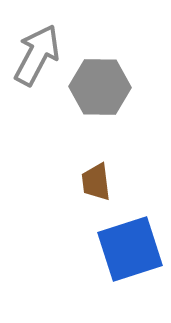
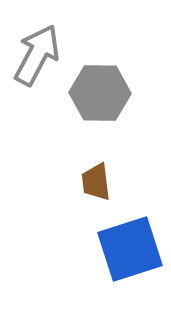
gray hexagon: moved 6 px down
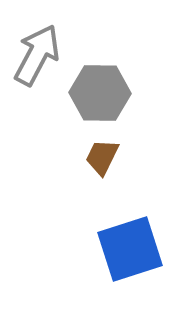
brown trapezoid: moved 6 px right, 25 px up; rotated 33 degrees clockwise
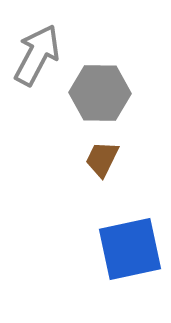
brown trapezoid: moved 2 px down
blue square: rotated 6 degrees clockwise
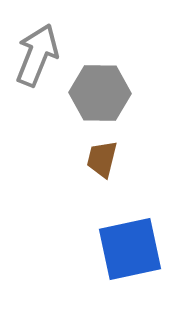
gray arrow: rotated 6 degrees counterclockwise
brown trapezoid: rotated 12 degrees counterclockwise
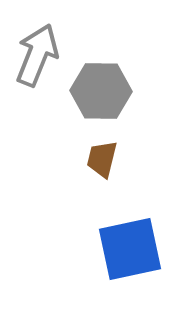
gray hexagon: moved 1 px right, 2 px up
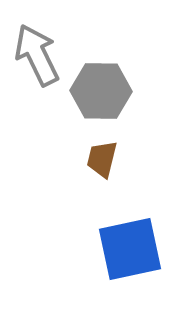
gray arrow: rotated 48 degrees counterclockwise
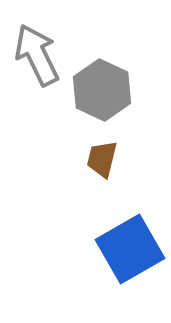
gray hexagon: moved 1 px right, 1 px up; rotated 24 degrees clockwise
blue square: rotated 18 degrees counterclockwise
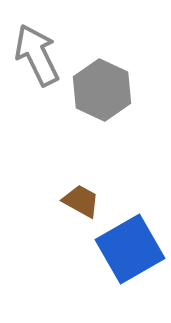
brown trapezoid: moved 21 px left, 42 px down; rotated 105 degrees clockwise
